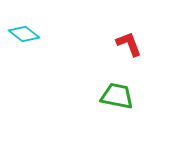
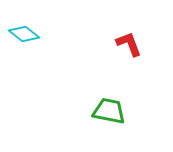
green trapezoid: moved 8 px left, 15 px down
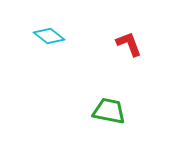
cyan diamond: moved 25 px right, 2 px down
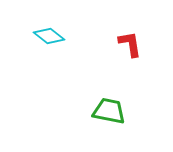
red L-shape: moved 1 px right; rotated 12 degrees clockwise
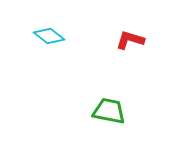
red L-shape: moved 4 px up; rotated 64 degrees counterclockwise
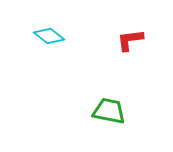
red L-shape: rotated 24 degrees counterclockwise
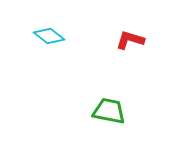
red L-shape: rotated 24 degrees clockwise
